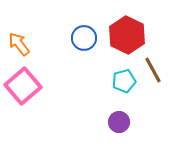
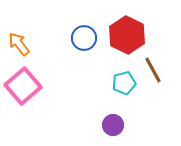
cyan pentagon: moved 2 px down
purple circle: moved 6 px left, 3 px down
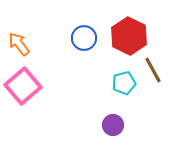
red hexagon: moved 2 px right, 1 px down
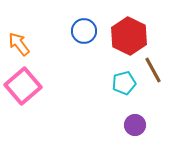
blue circle: moved 7 px up
purple circle: moved 22 px right
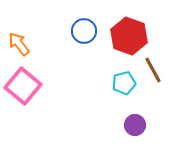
red hexagon: rotated 6 degrees counterclockwise
pink square: rotated 9 degrees counterclockwise
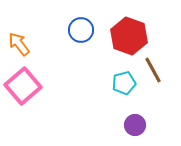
blue circle: moved 3 px left, 1 px up
pink square: rotated 9 degrees clockwise
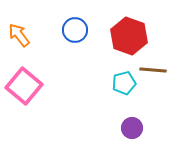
blue circle: moved 6 px left
orange arrow: moved 9 px up
brown line: rotated 56 degrees counterclockwise
pink square: moved 1 px right; rotated 9 degrees counterclockwise
purple circle: moved 3 px left, 3 px down
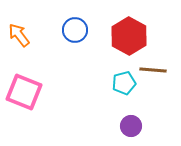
red hexagon: rotated 9 degrees clockwise
pink square: moved 6 px down; rotated 18 degrees counterclockwise
purple circle: moved 1 px left, 2 px up
